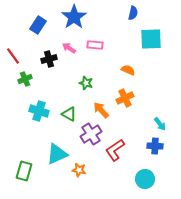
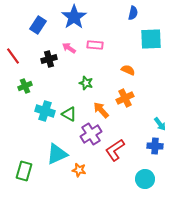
green cross: moved 7 px down
cyan cross: moved 6 px right
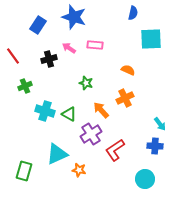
blue star: rotated 20 degrees counterclockwise
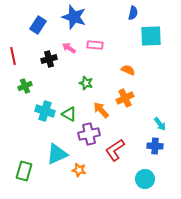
cyan square: moved 3 px up
red line: rotated 24 degrees clockwise
purple cross: moved 2 px left; rotated 20 degrees clockwise
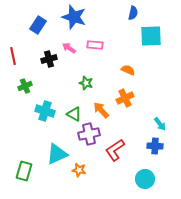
green triangle: moved 5 px right
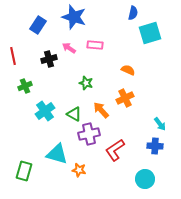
cyan square: moved 1 px left, 3 px up; rotated 15 degrees counterclockwise
cyan cross: rotated 36 degrees clockwise
cyan triangle: rotated 40 degrees clockwise
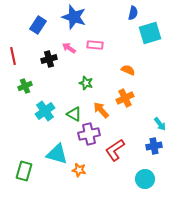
blue cross: moved 1 px left; rotated 14 degrees counterclockwise
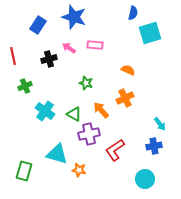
cyan cross: rotated 18 degrees counterclockwise
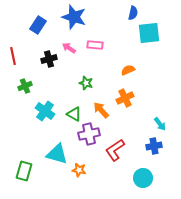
cyan square: moved 1 px left; rotated 10 degrees clockwise
orange semicircle: rotated 48 degrees counterclockwise
cyan circle: moved 2 px left, 1 px up
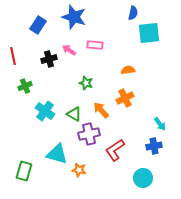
pink arrow: moved 2 px down
orange semicircle: rotated 16 degrees clockwise
